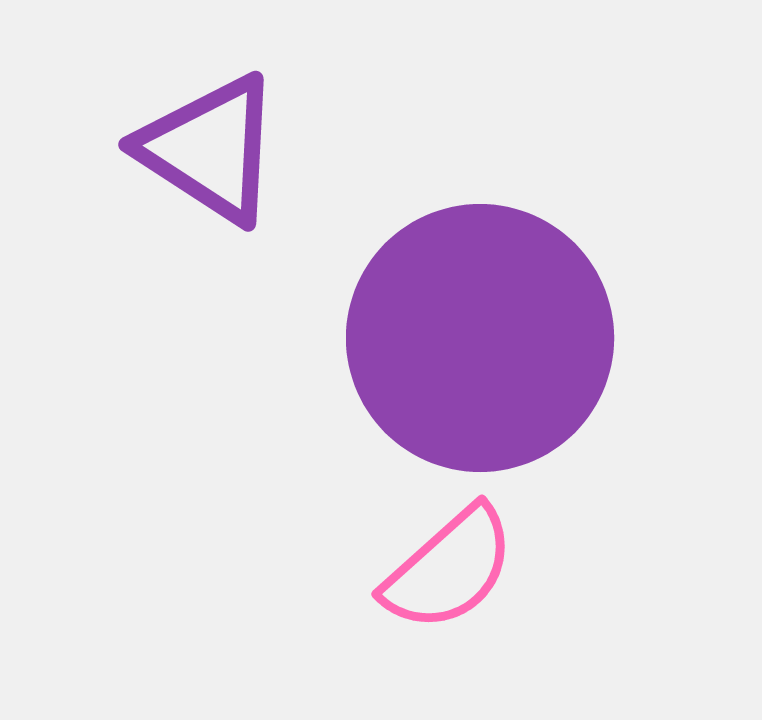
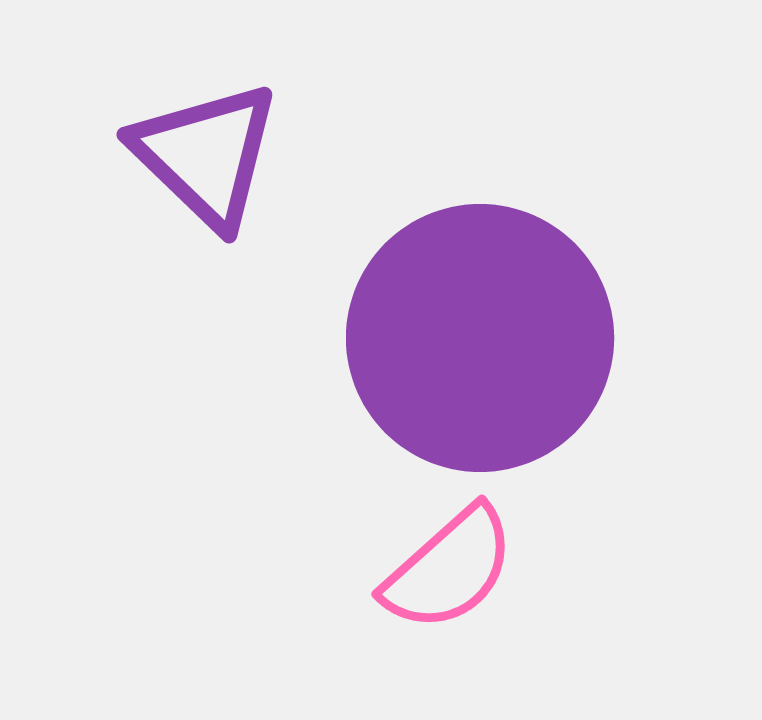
purple triangle: moved 4 px left, 6 px down; rotated 11 degrees clockwise
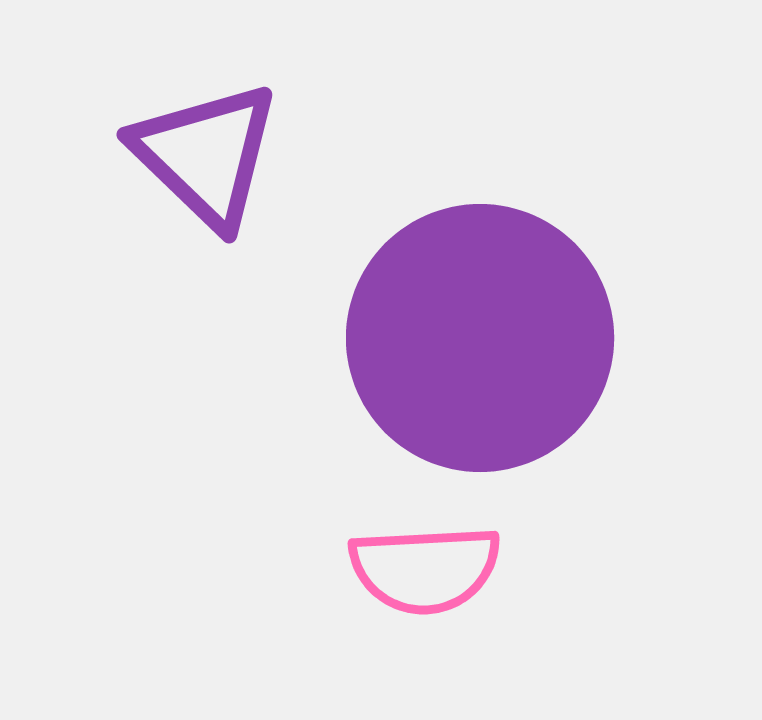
pink semicircle: moved 24 px left; rotated 39 degrees clockwise
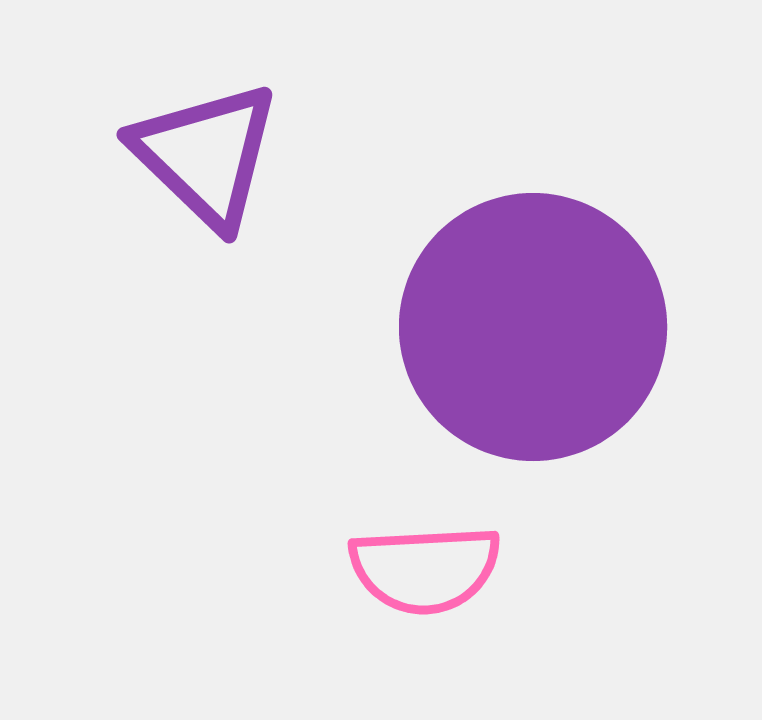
purple circle: moved 53 px right, 11 px up
